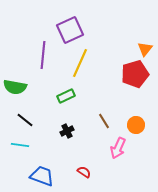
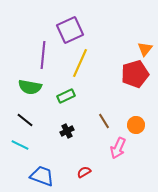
green semicircle: moved 15 px right
cyan line: rotated 18 degrees clockwise
red semicircle: rotated 64 degrees counterclockwise
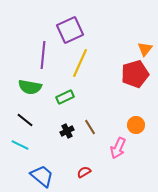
green rectangle: moved 1 px left, 1 px down
brown line: moved 14 px left, 6 px down
blue trapezoid: rotated 20 degrees clockwise
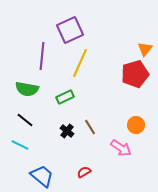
purple line: moved 1 px left, 1 px down
green semicircle: moved 3 px left, 2 px down
black cross: rotated 24 degrees counterclockwise
pink arrow: moved 3 px right; rotated 80 degrees counterclockwise
